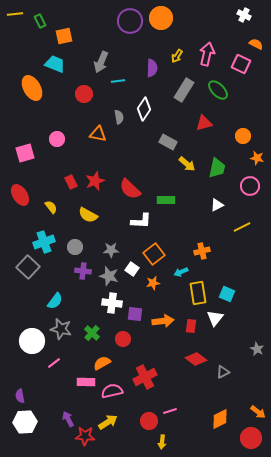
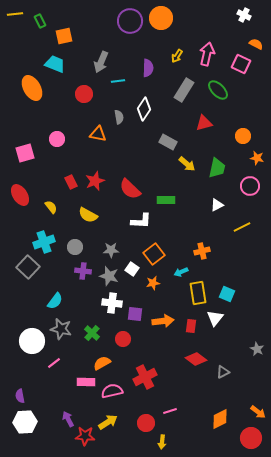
purple semicircle at (152, 68): moved 4 px left
red circle at (149, 421): moved 3 px left, 2 px down
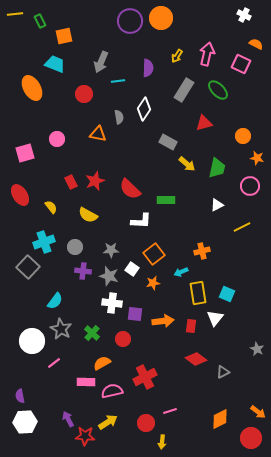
gray star at (61, 329): rotated 15 degrees clockwise
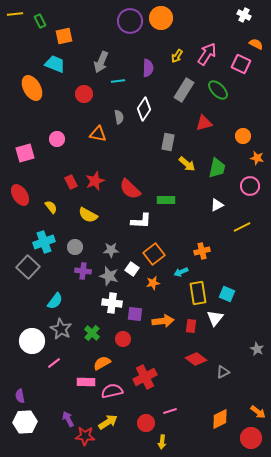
pink arrow at (207, 54): rotated 20 degrees clockwise
gray rectangle at (168, 142): rotated 72 degrees clockwise
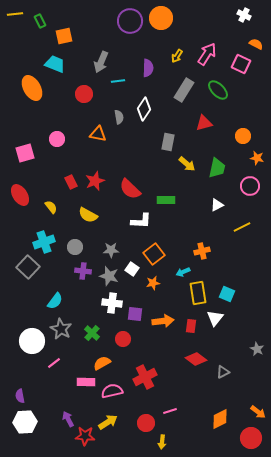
cyan arrow at (181, 272): moved 2 px right
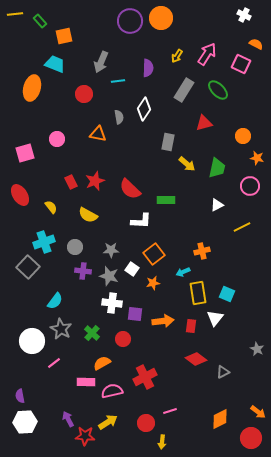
green rectangle at (40, 21): rotated 16 degrees counterclockwise
orange ellipse at (32, 88): rotated 45 degrees clockwise
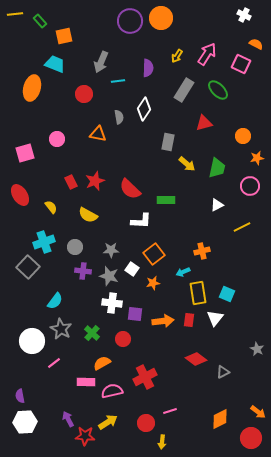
orange star at (257, 158): rotated 24 degrees counterclockwise
red rectangle at (191, 326): moved 2 px left, 6 px up
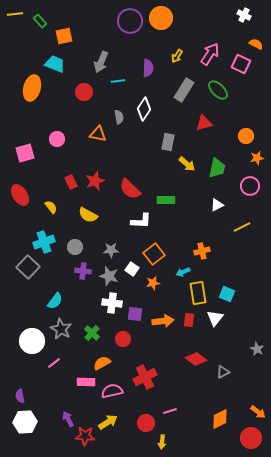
pink arrow at (207, 54): moved 3 px right
red circle at (84, 94): moved 2 px up
orange circle at (243, 136): moved 3 px right
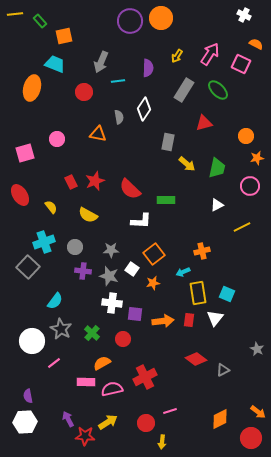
gray triangle at (223, 372): moved 2 px up
pink semicircle at (112, 391): moved 2 px up
purple semicircle at (20, 396): moved 8 px right
